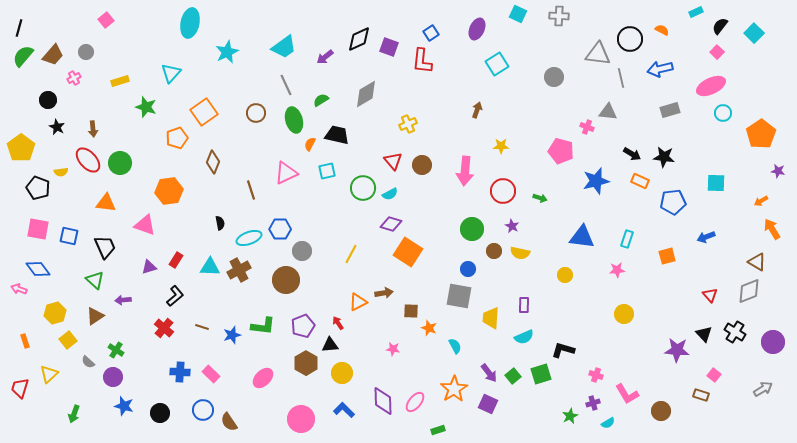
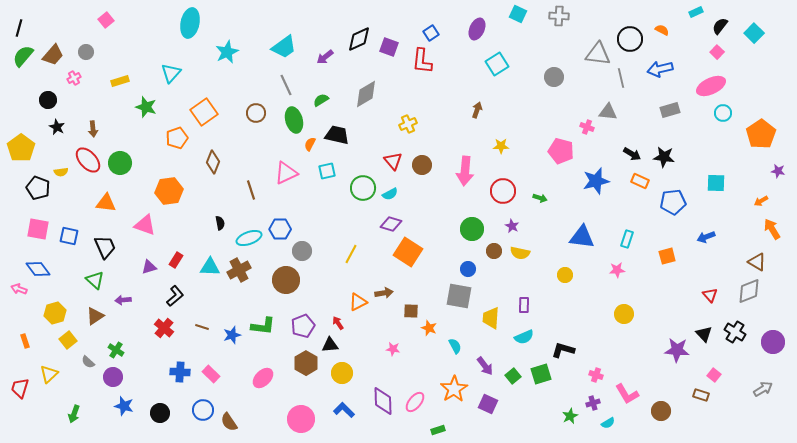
purple arrow at (489, 373): moved 4 px left, 7 px up
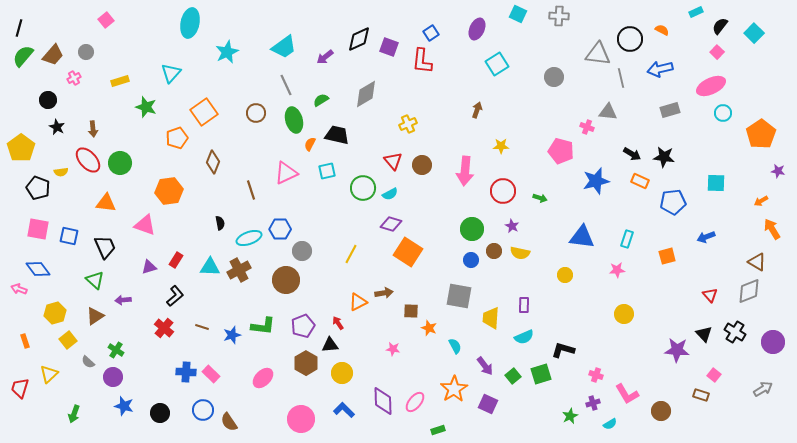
blue circle at (468, 269): moved 3 px right, 9 px up
blue cross at (180, 372): moved 6 px right
cyan semicircle at (608, 423): moved 2 px right, 1 px down
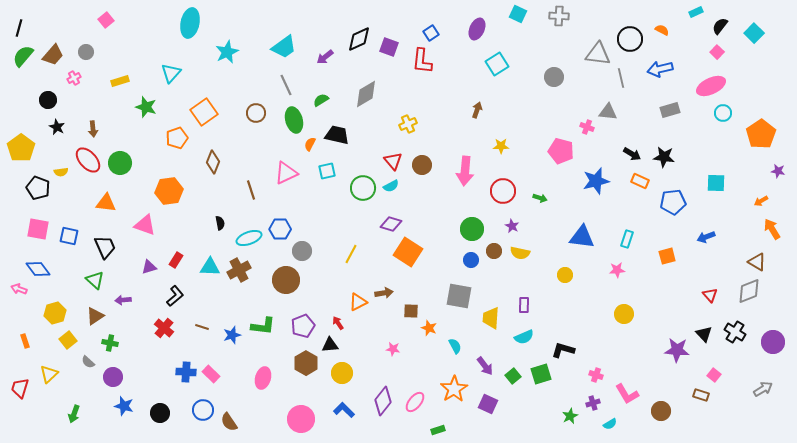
cyan semicircle at (390, 194): moved 1 px right, 8 px up
green cross at (116, 350): moved 6 px left, 7 px up; rotated 21 degrees counterclockwise
pink ellipse at (263, 378): rotated 30 degrees counterclockwise
purple diamond at (383, 401): rotated 40 degrees clockwise
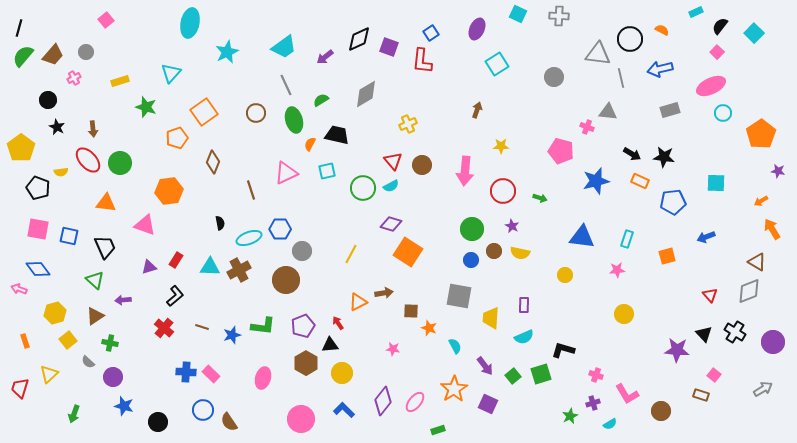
black circle at (160, 413): moved 2 px left, 9 px down
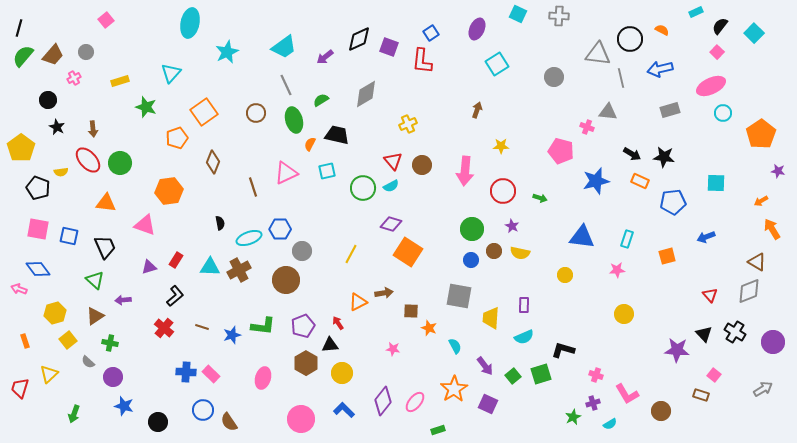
brown line at (251, 190): moved 2 px right, 3 px up
green star at (570, 416): moved 3 px right, 1 px down
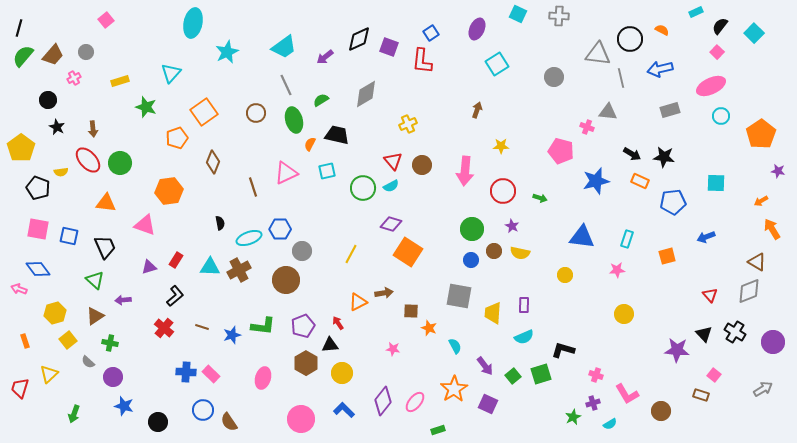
cyan ellipse at (190, 23): moved 3 px right
cyan circle at (723, 113): moved 2 px left, 3 px down
yellow trapezoid at (491, 318): moved 2 px right, 5 px up
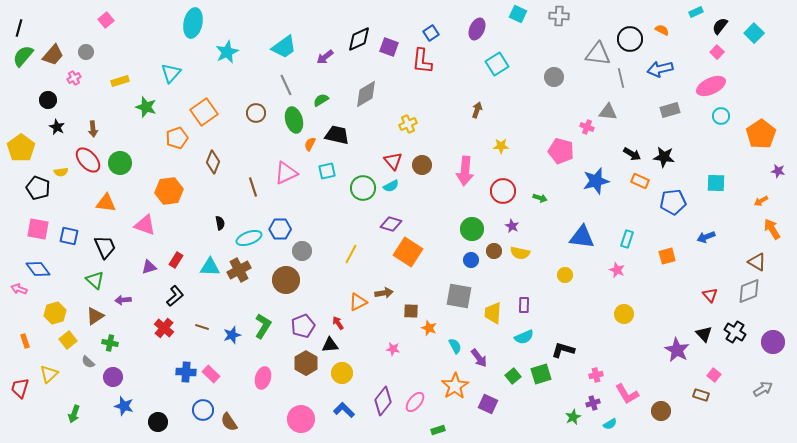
pink star at (617, 270): rotated 28 degrees clockwise
green L-shape at (263, 326): rotated 65 degrees counterclockwise
purple star at (677, 350): rotated 25 degrees clockwise
purple arrow at (485, 366): moved 6 px left, 8 px up
pink cross at (596, 375): rotated 32 degrees counterclockwise
orange star at (454, 389): moved 1 px right, 3 px up
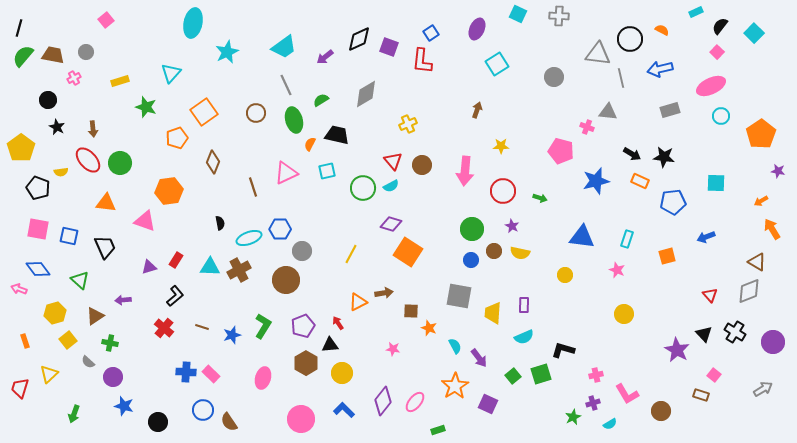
brown trapezoid at (53, 55): rotated 120 degrees counterclockwise
pink triangle at (145, 225): moved 4 px up
green triangle at (95, 280): moved 15 px left
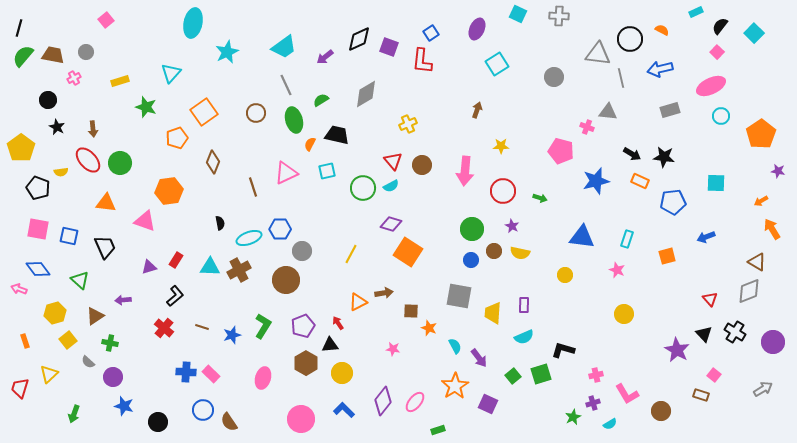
red triangle at (710, 295): moved 4 px down
